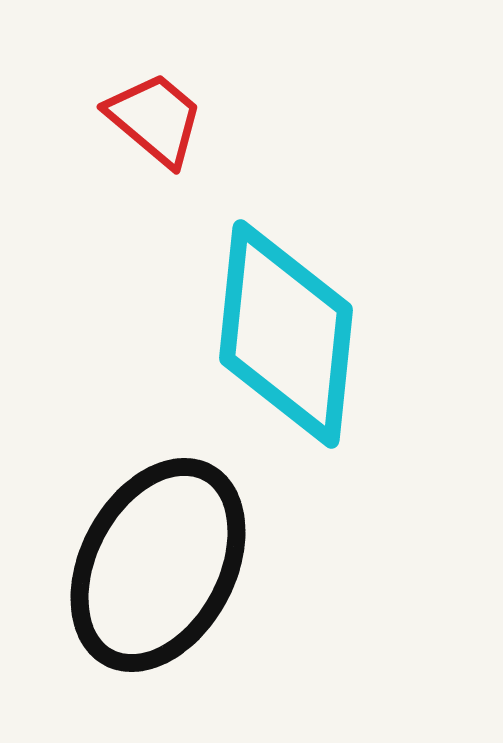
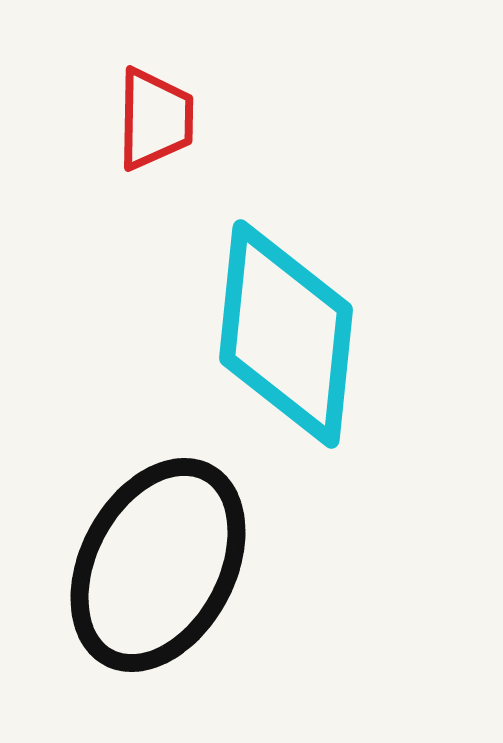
red trapezoid: rotated 51 degrees clockwise
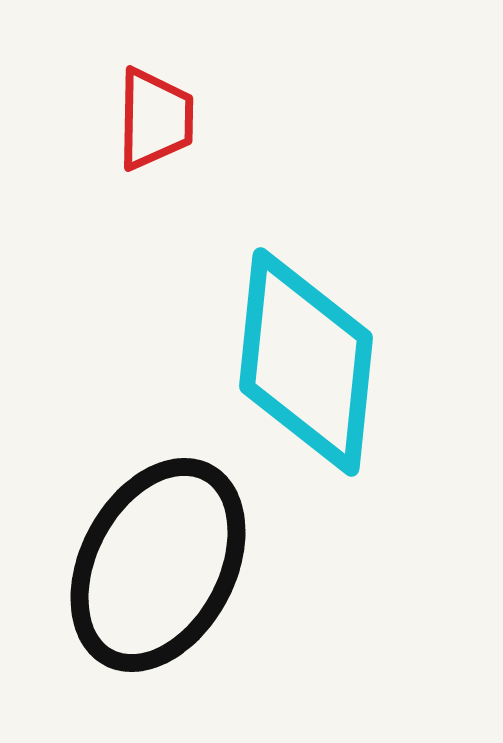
cyan diamond: moved 20 px right, 28 px down
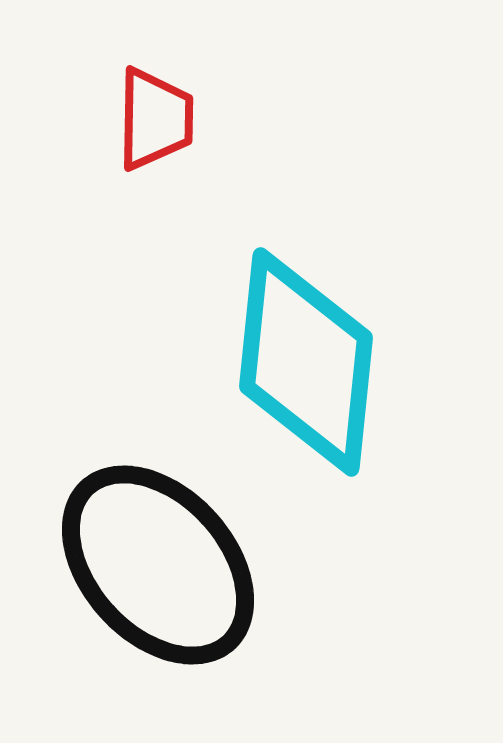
black ellipse: rotated 70 degrees counterclockwise
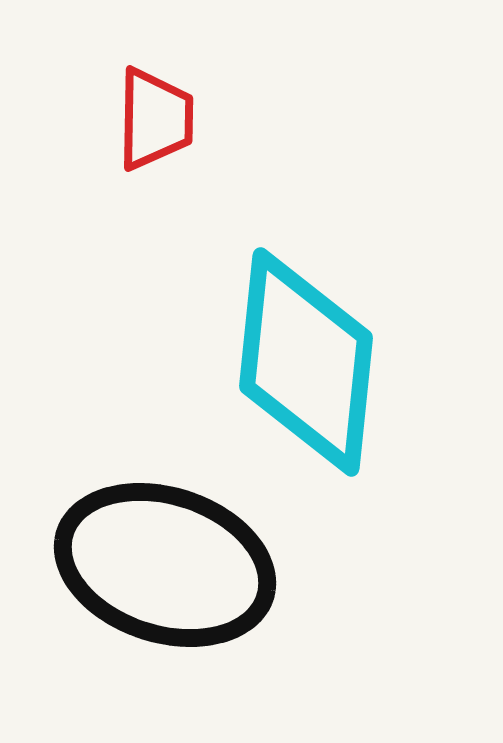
black ellipse: moved 7 px right; rotated 30 degrees counterclockwise
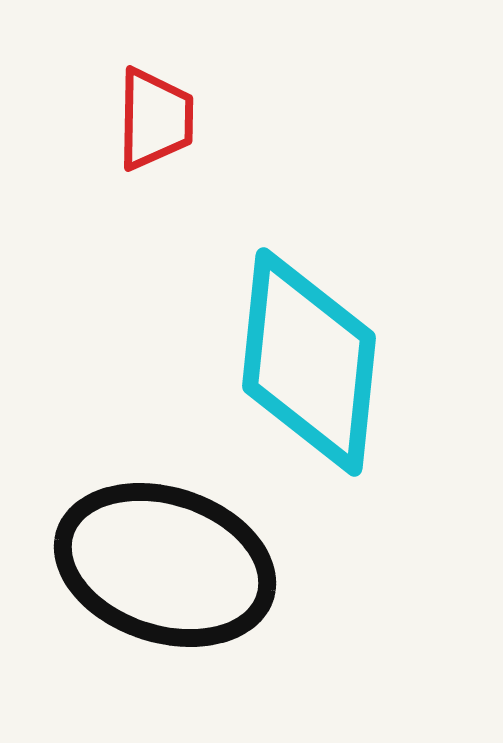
cyan diamond: moved 3 px right
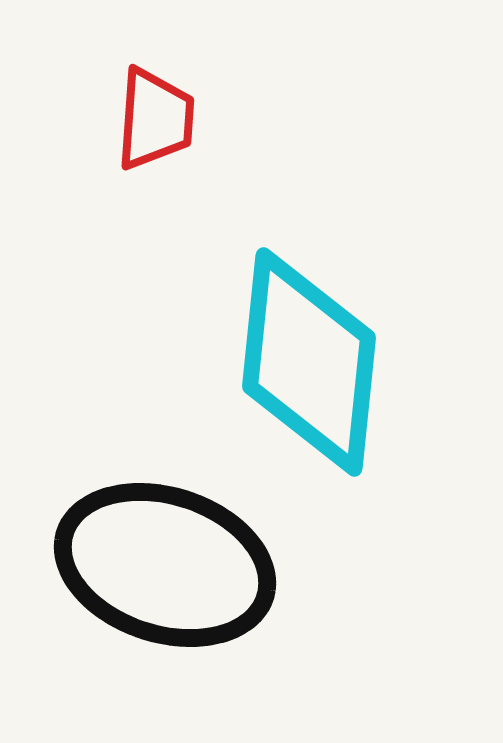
red trapezoid: rotated 3 degrees clockwise
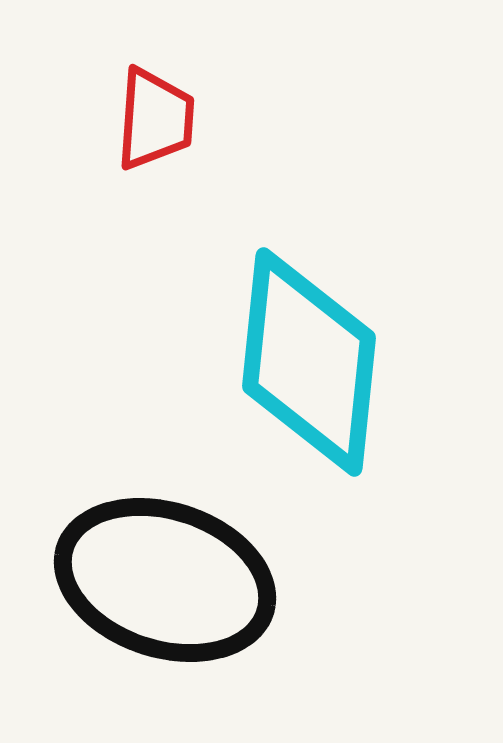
black ellipse: moved 15 px down
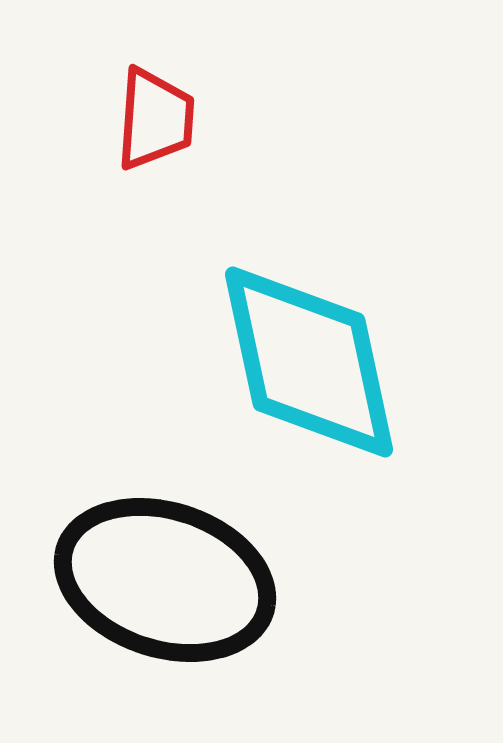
cyan diamond: rotated 18 degrees counterclockwise
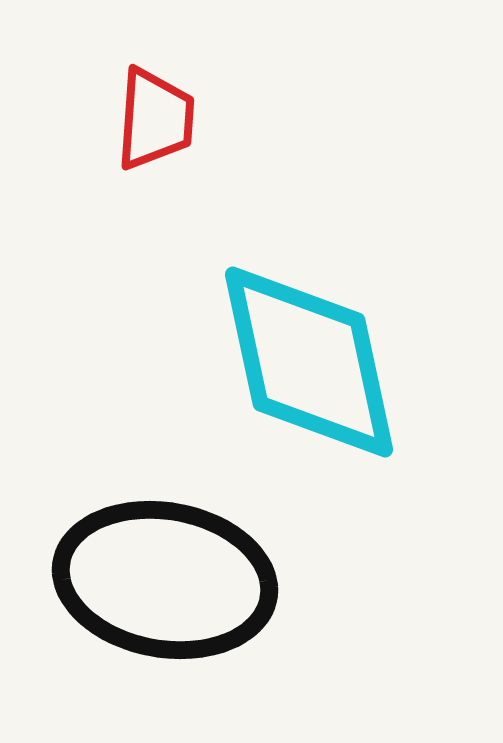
black ellipse: rotated 8 degrees counterclockwise
